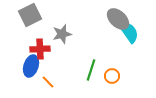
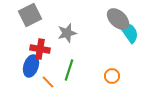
gray star: moved 5 px right, 1 px up
red cross: rotated 12 degrees clockwise
green line: moved 22 px left
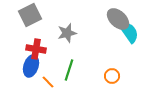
red cross: moved 4 px left
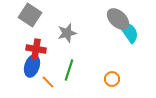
gray square: rotated 30 degrees counterclockwise
blue ellipse: moved 1 px right
orange circle: moved 3 px down
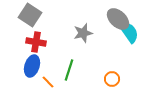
gray star: moved 16 px right
red cross: moved 7 px up
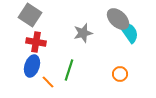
orange circle: moved 8 px right, 5 px up
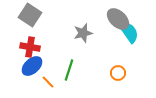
red cross: moved 6 px left, 5 px down
blue ellipse: rotated 30 degrees clockwise
orange circle: moved 2 px left, 1 px up
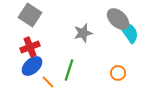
red cross: rotated 30 degrees counterclockwise
